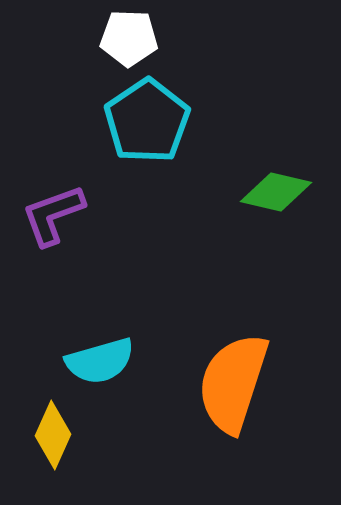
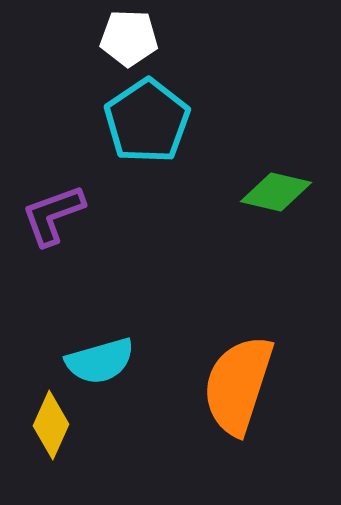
orange semicircle: moved 5 px right, 2 px down
yellow diamond: moved 2 px left, 10 px up
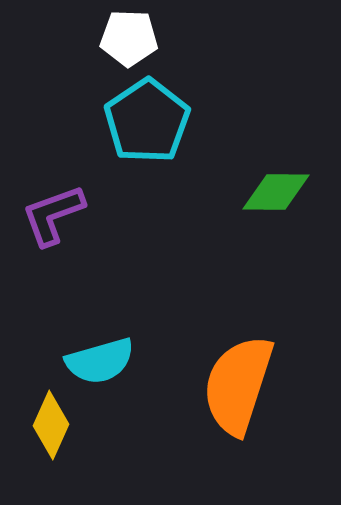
green diamond: rotated 12 degrees counterclockwise
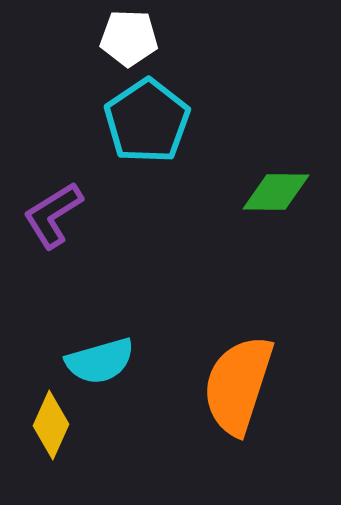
purple L-shape: rotated 12 degrees counterclockwise
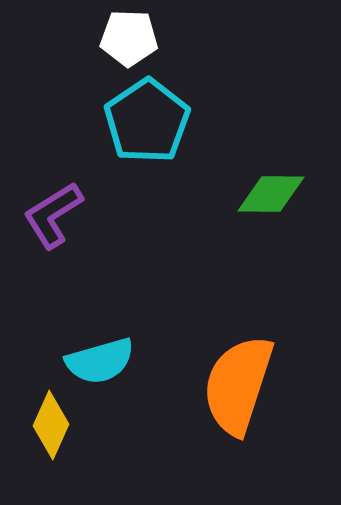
green diamond: moved 5 px left, 2 px down
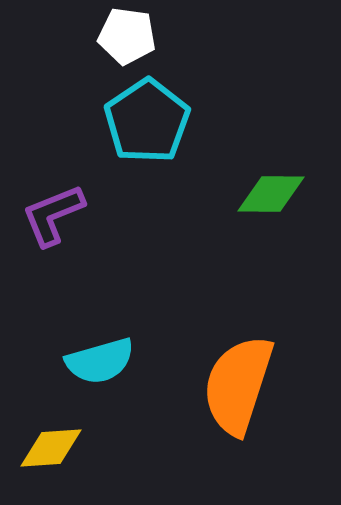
white pentagon: moved 2 px left, 2 px up; rotated 6 degrees clockwise
purple L-shape: rotated 10 degrees clockwise
yellow diamond: moved 23 px down; rotated 62 degrees clockwise
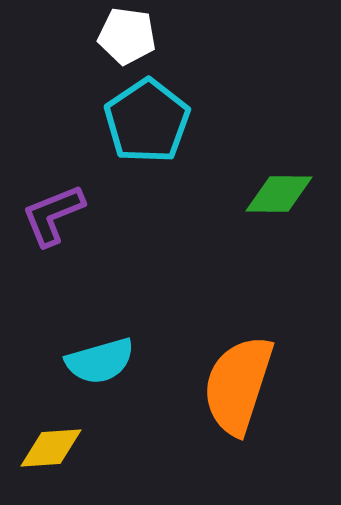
green diamond: moved 8 px right
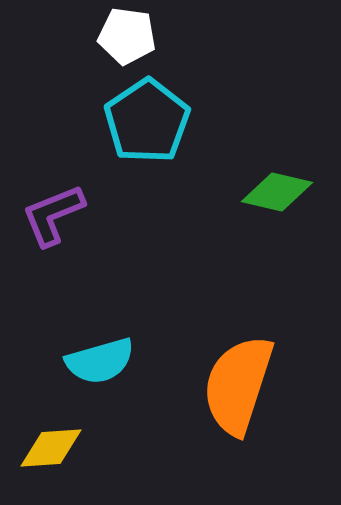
green diamond: moved 2 px left, 2 px up; rotated 12 degrees clockwise
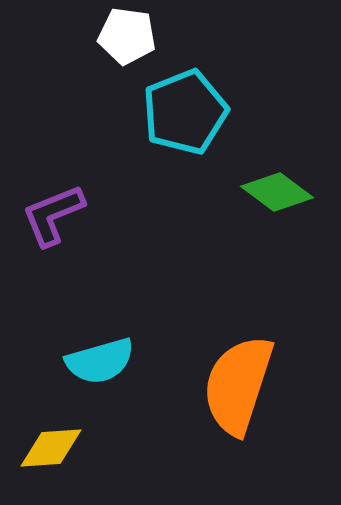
cyan pentagon: moved 38 px right, 9 px up; rotated 12 degrees clockwise
green diamond: rotated 24 degrees clockwise
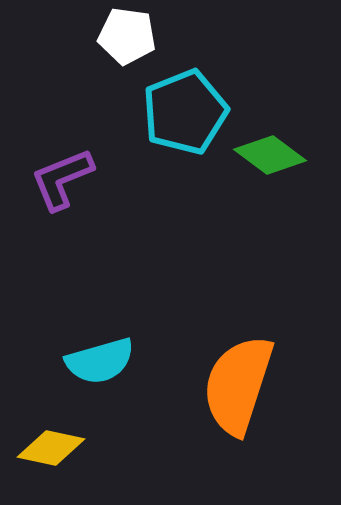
green diamond: moved 7 px left, 37 px up
purple L-shape: moved 9 px right, 36 px up
yellow diamond: rotated 16 degrees clockwise
